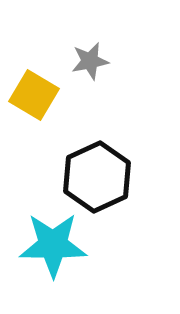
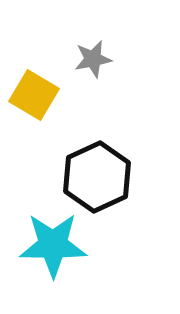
gray star: moved 3 px right, 2 px up
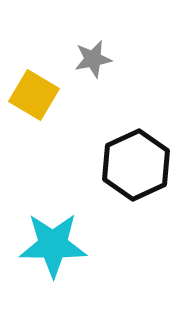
black hexagon: moved 39 px right, 12 px up
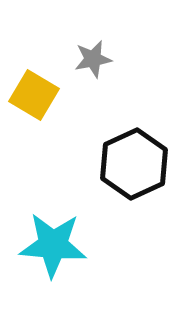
black hexagon: moved 2 px left, 1 px up
cyan star: rotated 4 degrees clockwise
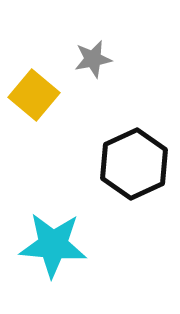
yellow square: rotated 9 degrees clockwise
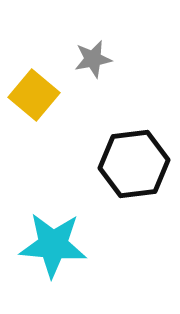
black hexagon: rotated 18 degrees clockwise
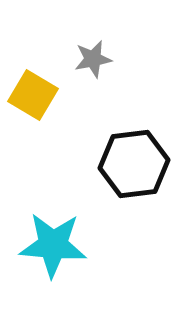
yellow square: moved 1 px left; rotated 9 degrees counterclockwise
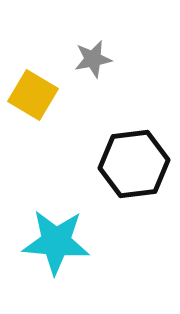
cyan star: moved 3 px right, 3 px up
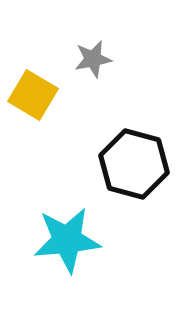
black hexagon: rotated 22 degrees clockwise
cyan star: moved 11 px right, 2 px up; rotated 10 degrees counterclockwise
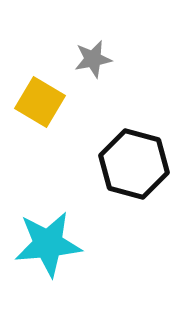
yellow square: moved 7 px right, 7 px down
cyan star: moved 19 px left, 4 px down
